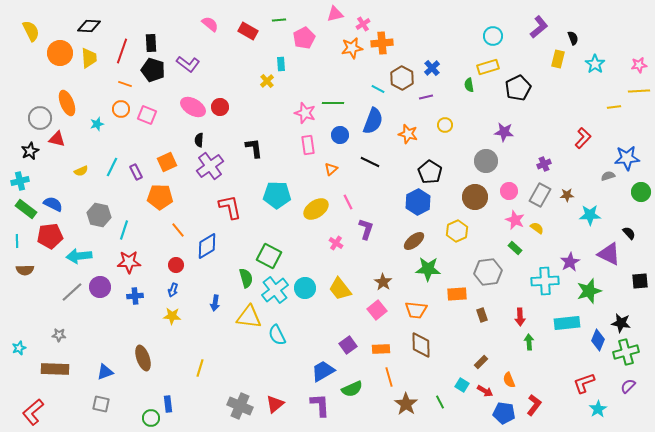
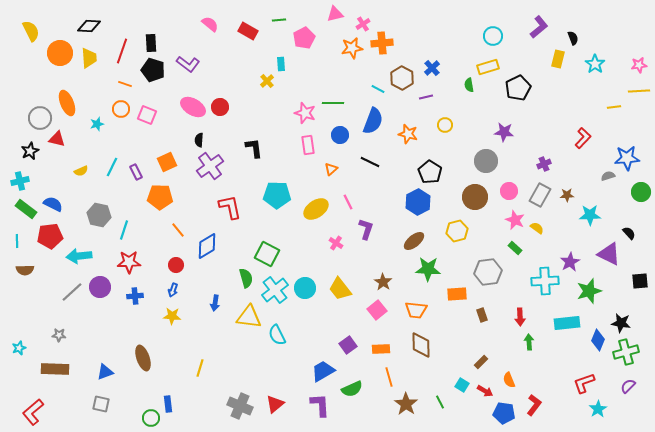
yellow hexagon at (457, 231): rotated 10 degrees clockwise
green square at (269, 256): moved 2 px left, 2 px up
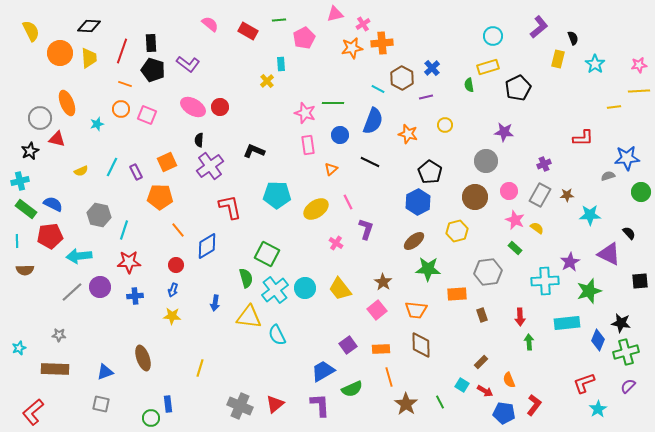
red L-shape at (583, 138): rotated 45 degrees clockwise
black L-shape at (254, 148): moved 3 px down; rotated 60 degrees counterclockwise
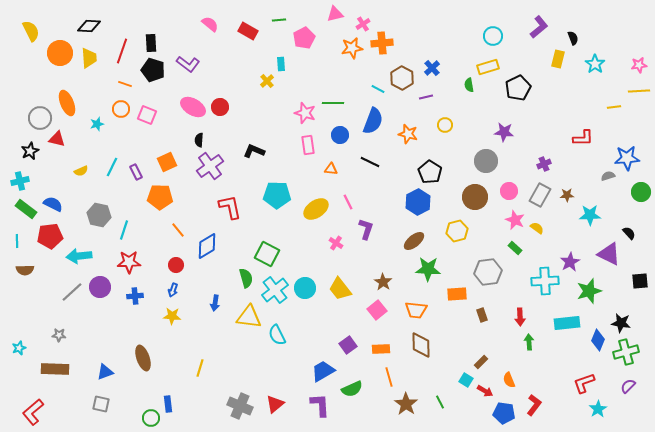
orange triangle at (331, 169): rotated 48 degrees clockwise
cyan square at (462, 385): moved 4 px right, 5 px up
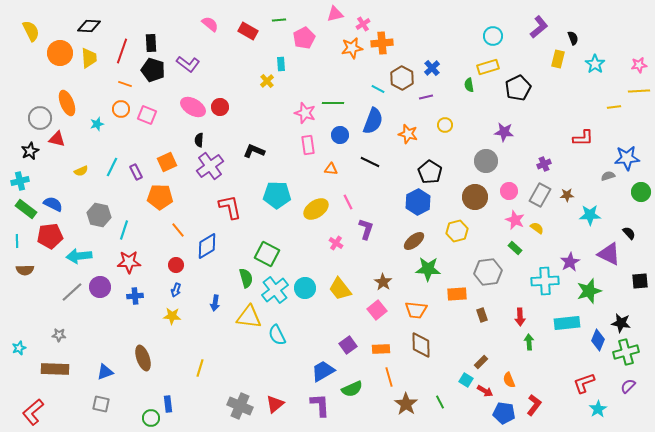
blue arrow at (173, 290): moved 3 px right
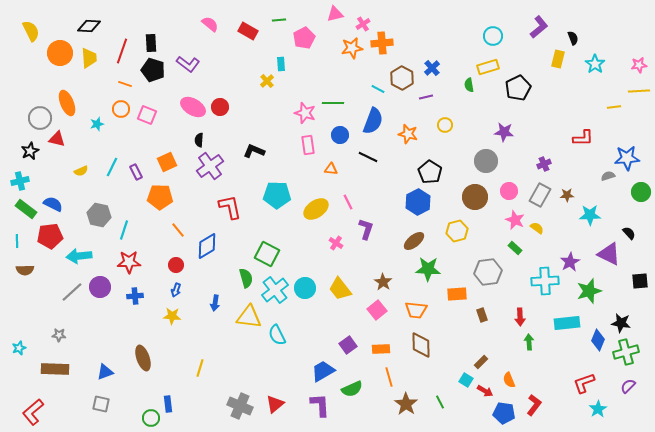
black line at (370, 162): moved 2 px left, 5 px up
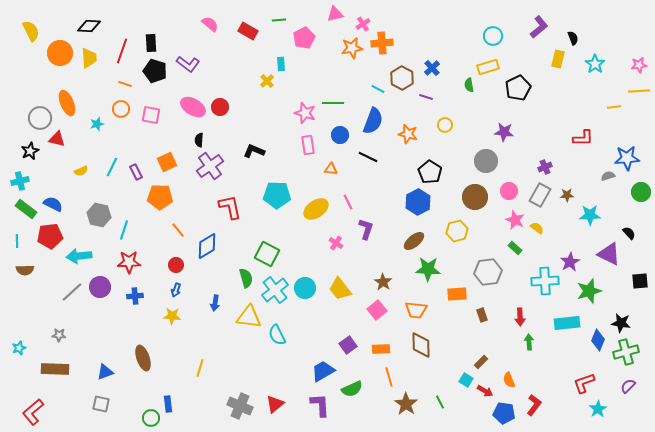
black pentagon at (153, 70): moved 2 px right, 1 px down
purple line at (426, 97): rotated 32 degrees clockwise
pink square at (147, 115): moved 4 px right; rotated 12 degrees counterclockwise
purple cross at (544, 164): moved 1 px right, 3 px down
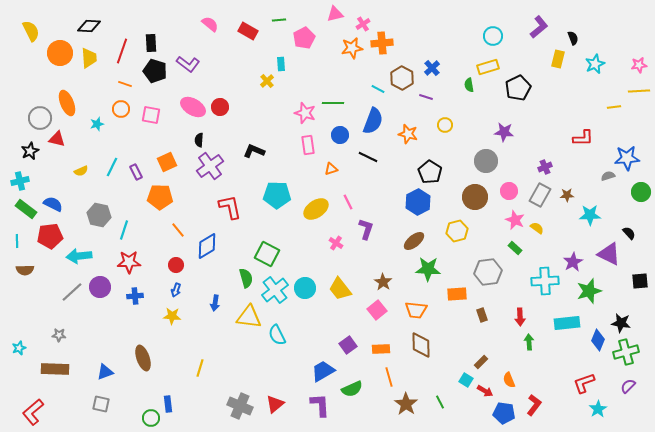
cyan star at (595, 64): rotated 12 degrees clockwise
orange triangle at (331, 169): rotated 24 degrees counterclockwise
purple star at (570, 262): moved 3 px right
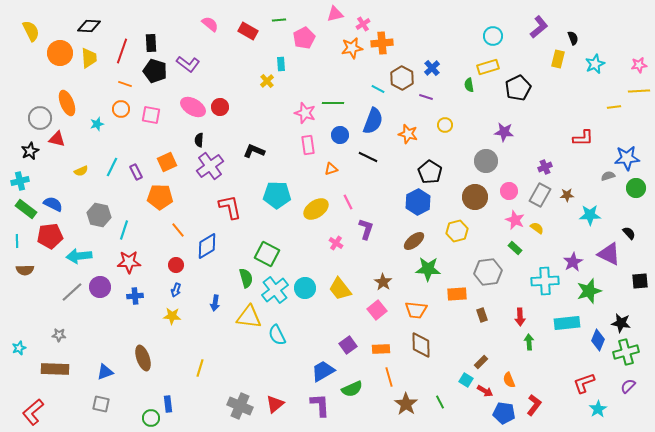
green circle at (641, 192): moved 5 px left, 4 px up
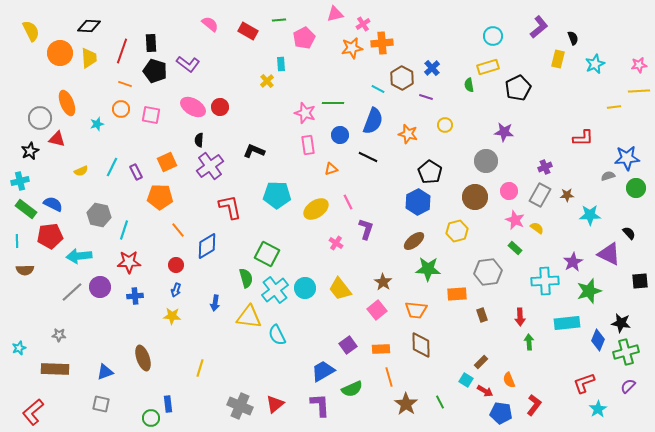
blue pentagon at (504, 413): moved 3 px left
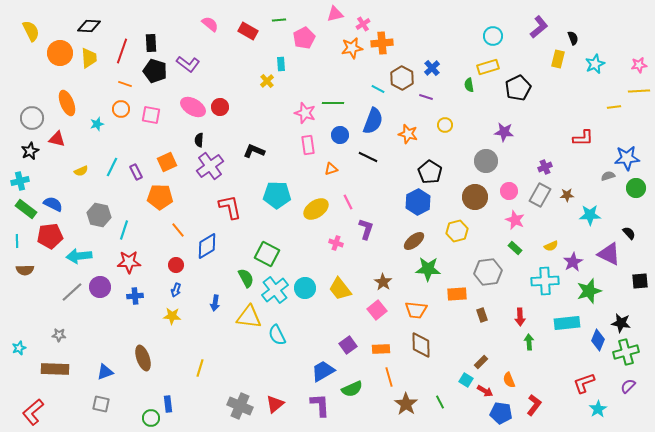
gray circle at (40, 118): moved 8 px left
yellow semicircle at (537, 228): moved 14 px right, 18 px down; rotated 120 degrees clockwise
pink cross at (336, 243): rotated 16 degrees counterclockwise
green semicircle at (246, 278): rotated 12 degrees counterclockwise
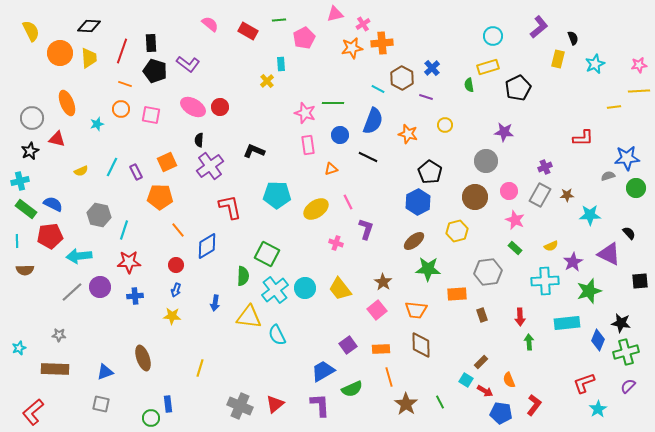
green semicircle at (246, 278): moved 3 px left, 2 px up; rotated 30 degrees clockwise
